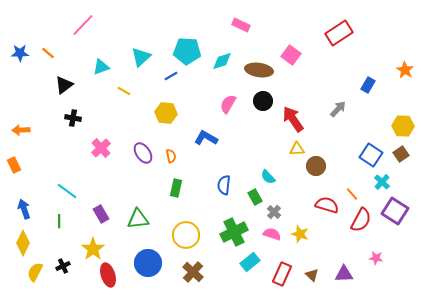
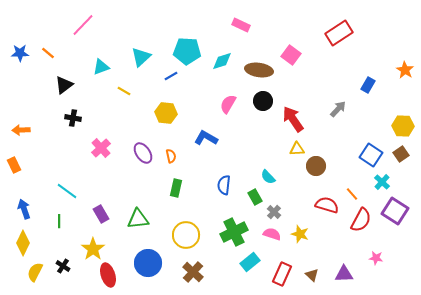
black cross at (63, 266): rotated 32 degrees counterclockwise
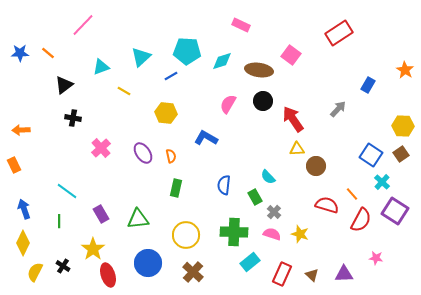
green cross at (234, 232): rotated 28 degrees clockwise
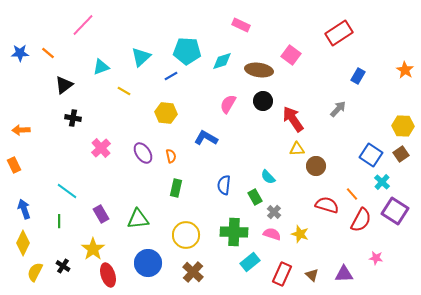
blue rectangle at (368, 85): moved 10 px left, 9 px up
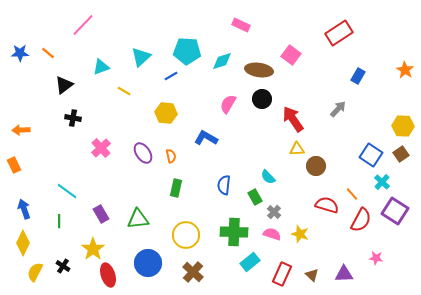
black circle at (263, 101): moved 1 px left, 2 px up
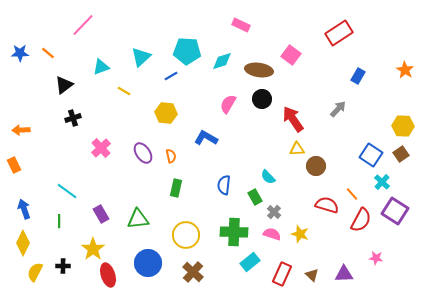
black cross at (73, 118): rotated 28 degrees counterclockwise
black cross at (63, 266): rotated 32 degrees counterclockwise
